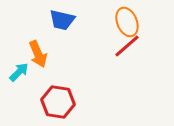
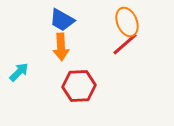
blue trapezoid: rotated 16 degrees clockwise
red line: moved 2 px left, 2 px up
orange arrow: moved 23 px right, 7 px up; rotated 20 degrees clockwise
red hexagon: moved 21 px right, 16 px up; rotated 12 degrees counterclockwise
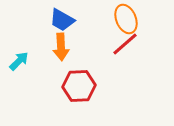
orange ellipse: moved 1 px left, 3 px up
cyan arrow: moved 11 px up
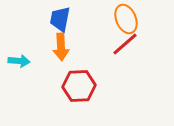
blue trapezoid: moved 2 px left, 1 px up; rotated 72 degrees clockwise
cyan arrow: rotated 50 degrees clockwise
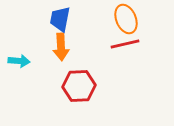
red line: rotated 28 degrees clockwise
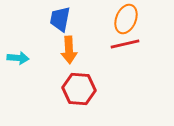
orange ellipse: rotated 44 degrees clockwise
orange arrow: moved 8 px right, 3 px down
cyan arrow: moved 1 px left, 3 px up
red hexagon: moved 3 px down; rotated 8 degrees clockwise
